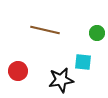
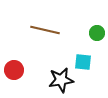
red circle: moved 4 px left, 1 px up
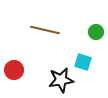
green circle: moved 1 px left, 1 px up
cyan square: rotated 12 degrees clockwise
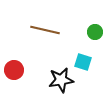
green circle: moved 1 px left
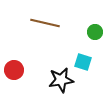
brown line: moved 7 px up
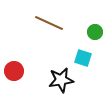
brown line: moved 4 px right; rotated 12 degrees clockwise
cyan square: moved 4 px up
red circle: moved 1 px down
